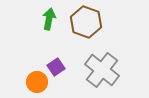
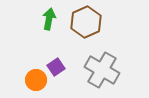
brown hexagon: rotated 16 degrees clockwise
gray cross: rotated 8 degrees counterclockwise
orange circle: moved 1 px left, 2 px up
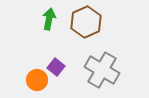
purple square: rotated 18 degrees counterclockwise
orange circle: moved 1 px right
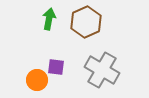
purple square: rotated 30 degrees counterclockwise
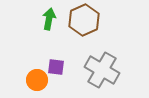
brown hexagon: moved 2 px left, 2 px up
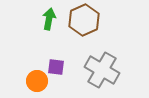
orange circle: moved 1 px down
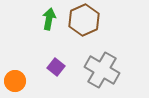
purple square: rotated 30 degrees clockwise
orange circle: moved 22 px left
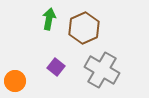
brown hexagon: moved 8 px down
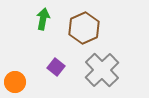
green arrow: moved 6 px left
gray cross: rotated 16 degrees clockwise
orange circle: moved 1 px down
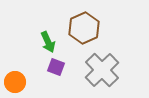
green arrow: moved 5 px right, 23 px down; rotated 145 degrees clockwise
purple square: rotated 18 degrees counterclockwise
